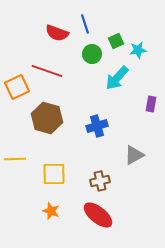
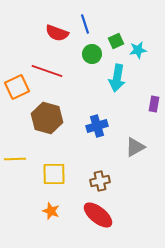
cyan arrow: rotated 32 degrees counterclockwise
purple rectangle: moved 3 px right
gray triangle: moved 1 px right, 8 px up
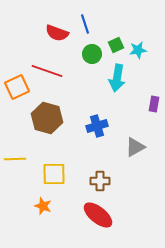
green square: moved 4 px down
brown cross: rotated 12 degrees clockwise
orange star: moved 8 px left, 5 px up
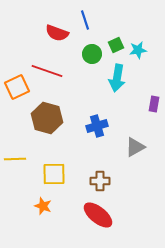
blue line: moved 4 px up
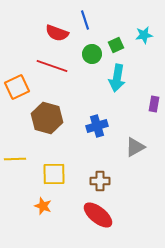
cyan star: moved 6 px right, 15 px up
red line: moved 5 px right, 5 px up
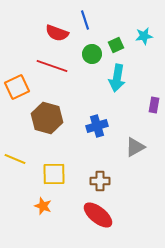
cyan star: moved 1 px down
purple rectangle: moved 1 px down
yellow line: rotated 25 degrees clockwise
